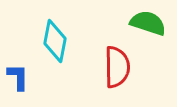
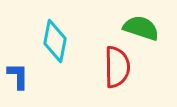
green semicircle: moved 7 px left, 5 px down
blue L-shape: moved 1 px up
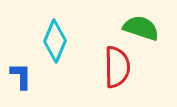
cyan diamond: rotated 12 degrees clockwise
blue L-shape: moved 3 px right
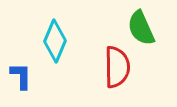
green semicircle: rotated 132 degrees counterclockwise
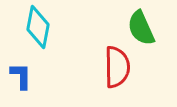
cyan diamond: moved 17 px left, 14 px up; rotated 12 degrees counterclockwise
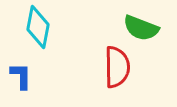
green semicircle: rotated 45 degrees counterclockwise
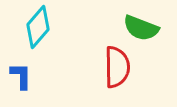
cyan diamond: rotated 30 degrees clockwise
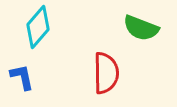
red semicircle: moved 11 px left, 6 px down
blue L-shape: moved 1 px right, 1 px down; rotated 12 degrees counterclockwise
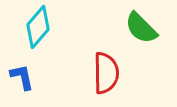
green semicircle: rotated 24 degrees clockwise
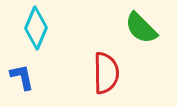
cyan diamond: moved 2 px left, 1 px down; rotated 18 degrees counterclockwise
